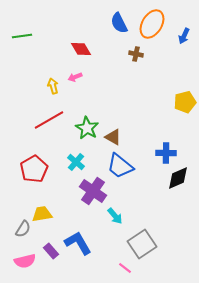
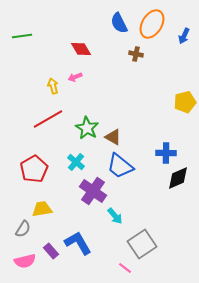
red line: moved 1 px left, 1 px up
yellow trapezoid: moved 5 px up
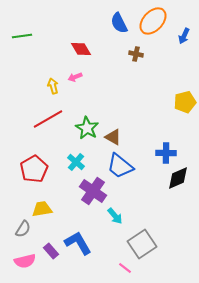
orange ellipse: moved 1 px right, 3 px up; rotated 12 degrees clockwise
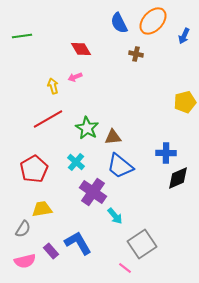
brown triangle: rotated 36 degrees counterclockwise
purple cross: moved 1 px down
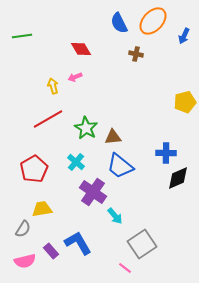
green star: moved 1 px left
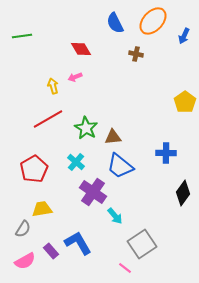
blue semicircle: moved 4 px left
yellow pentagon: rotated 20 degrees counterclockwise
black diamond: moved 5 px right, 15 px down; rotated 30 degrees counterclockwise
pink semicircle: rotated 15 degrees counterclockwise
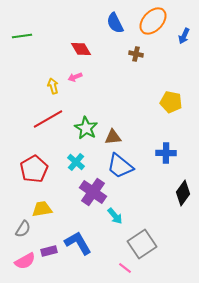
yellow pentagon: moved 14 px left; rotated 25 degrees counterclockwise
purple rectangle: moved 2 px left; rotated 63 degrees counterclockwise
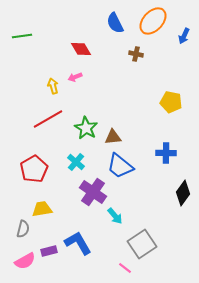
gray semicircle: rotated 18 degrees counterclockwise
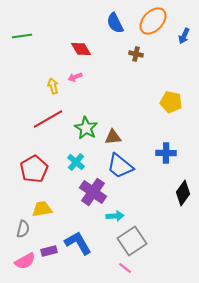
cyan arrow: rotated 54 degrees counterclockwise
gray square: moved 10 px left, 3 px up
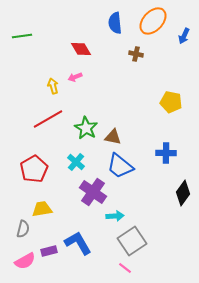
blue semicircle: rotated 20 degrees clockwise
brown triangle: rotated 18 degrees clockwise
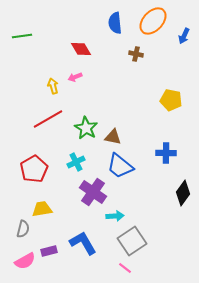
yellow pentagon: moved 2 px up
cyan cross: rotated 24 degrees clockwise
blue L-shape: moved 5 px right
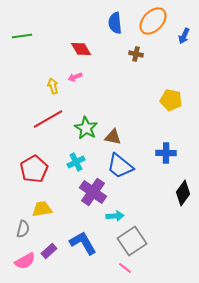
purple rectangle: rotated 28 degrees counterclockwise
